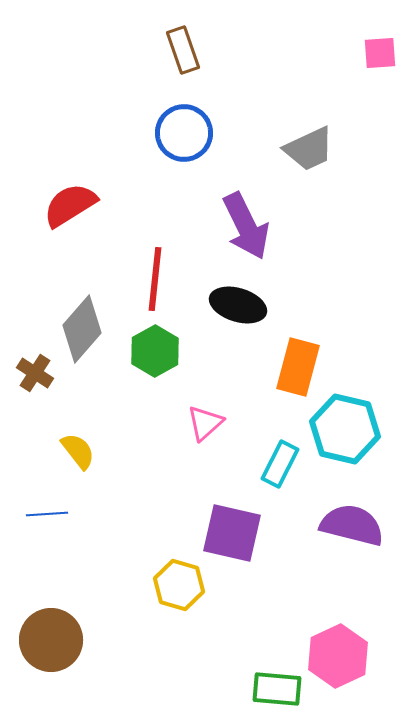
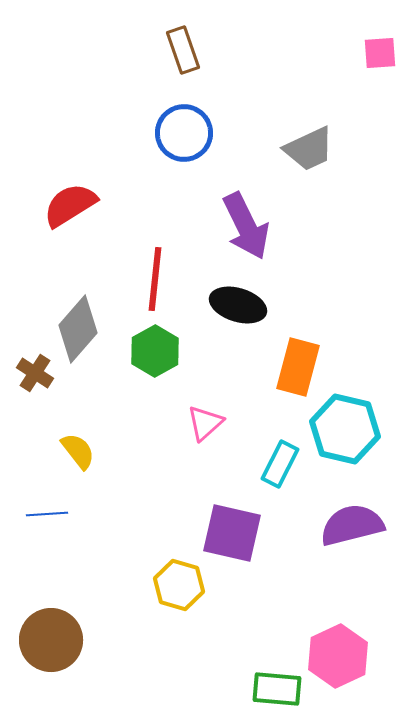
gray diamond: moved 4 px left
purple semicircle: rotated 28 degrees counterclockwise
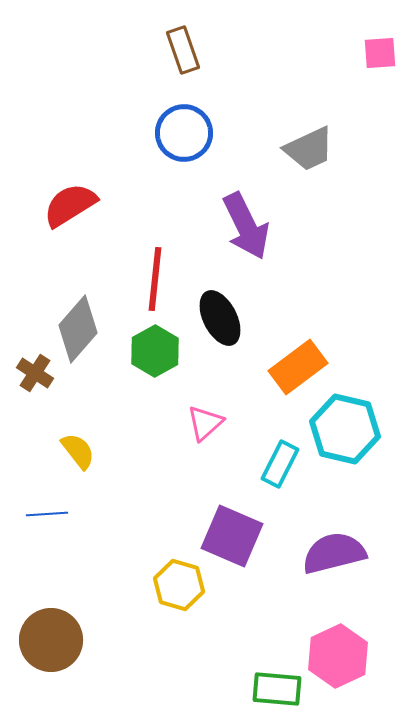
black ellipse: moved 18 px left, 13 px down; rotated 46 degrees clockwise
orange rectangle: rotated 38 degrees clockwise
purple semicircle: moved 18 px left, 28 px down
purple square: moved 3 px down; rotated 10 degrees clockwise
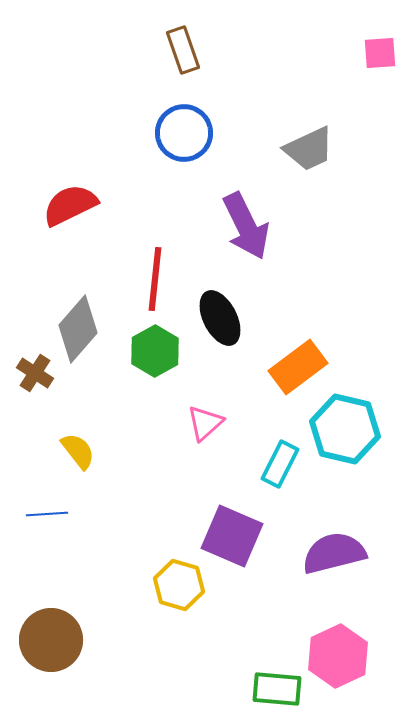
red semicircle: rotated 6 degrees clockwise
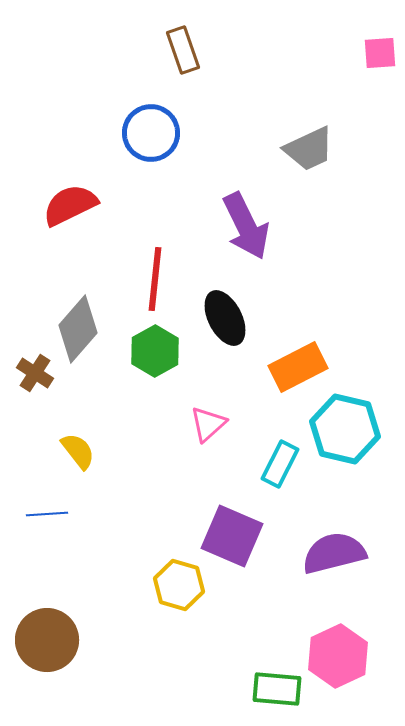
blue circle: moved 33 px left
black ellipse: moved 5 px right
orange rectangle: rotated 10 degrees clockwise
pink triangle: moved 3 px right, 1 px down
brown circle: moved 4 px left
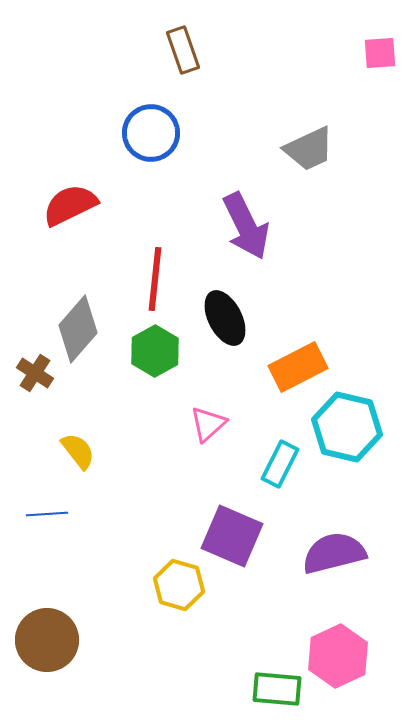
cyan hexagon: moved 2 px right, 2 px up
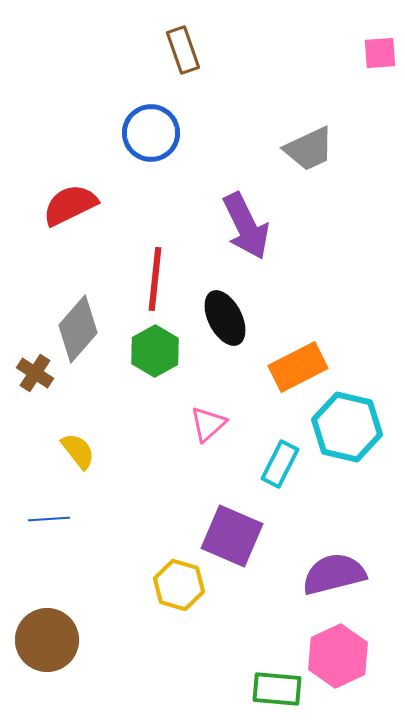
blue line: moved 2 px right, 5 px down
purple semicircle: moved 21 px down
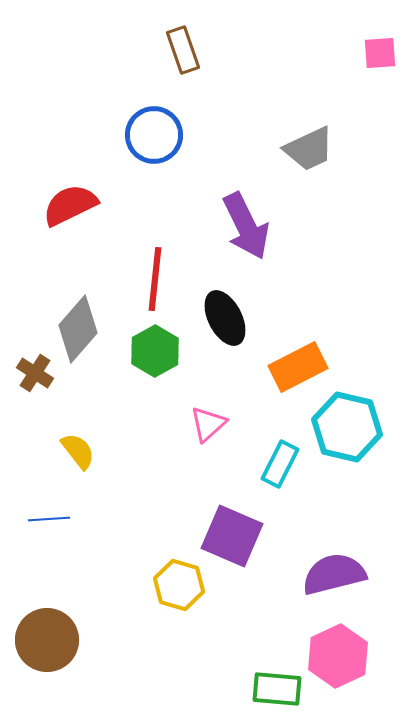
blue circle: moved 3 px right, 2 px down
